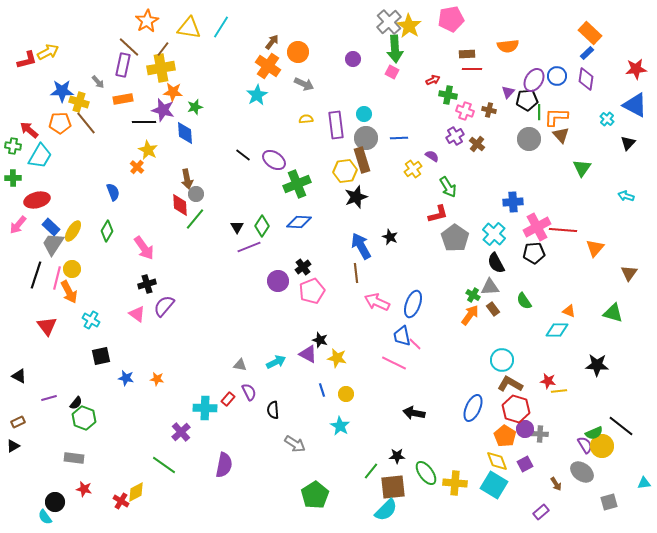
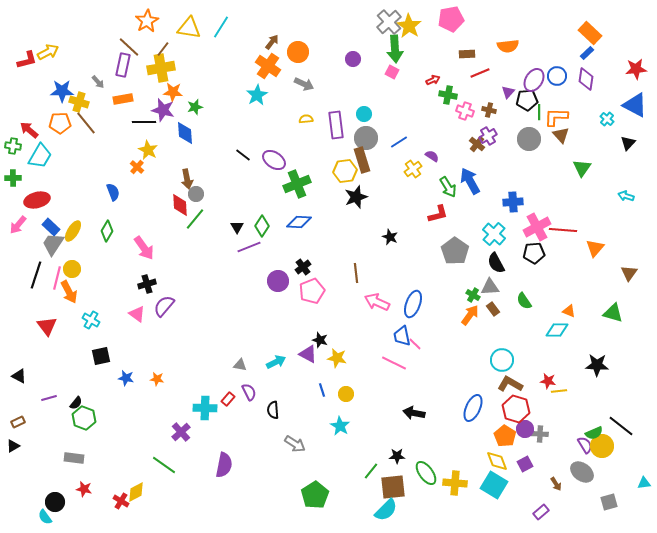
red line at (472, 69): moved 8 px right, 4 px down; rotated 24 degrees counterclockwise
purple cross at (455, 136): moved 33 px right
blue line at (399, 138): moved 4 px down; rotated 30 degrees counterclockwise
gray pentagon at (455, 238): moved 13 px down
blue arrow at (361, 246): moved 109 px right, 65 px up
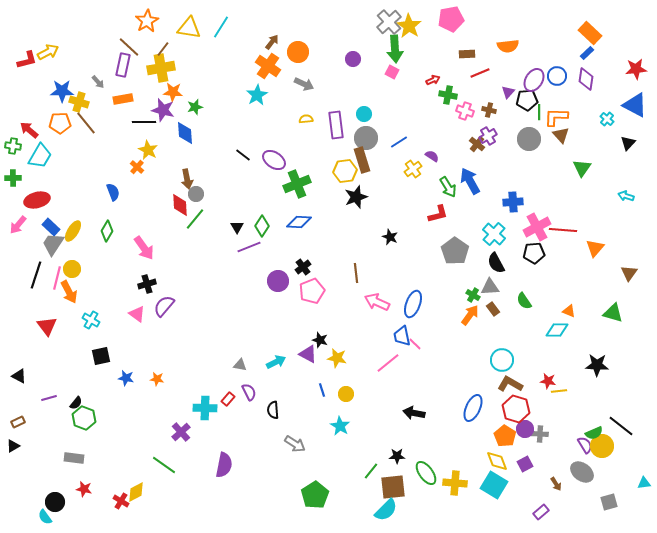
pink line at (394, 363): moved 6 px left; rotated 65 degrees counterclockwise
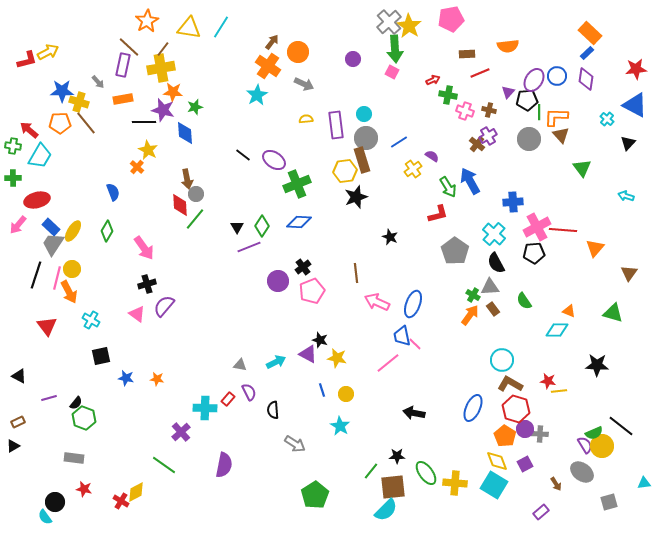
green triangle at (582, 168): rotated 12 degrees counterclockwise
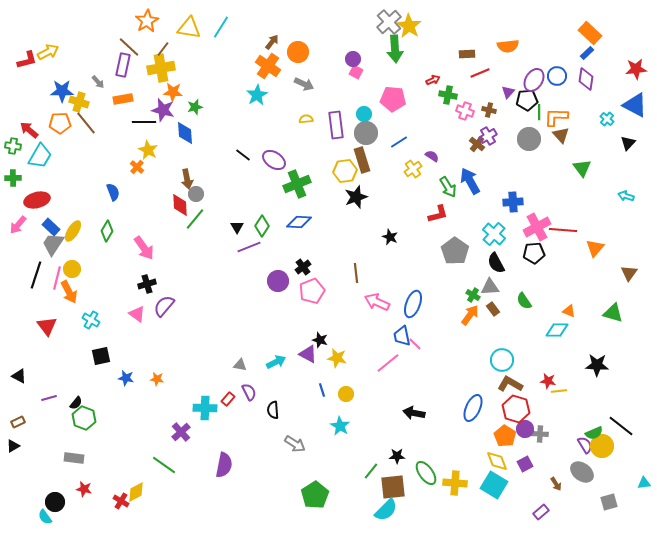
pink pentagon at (451, 19): moved 58 px left, 80 px down; rotated 15 degrees clockwise
pink square at (392, 72): moved 36 px left
gray circle at (366, 138): moved 5 px up
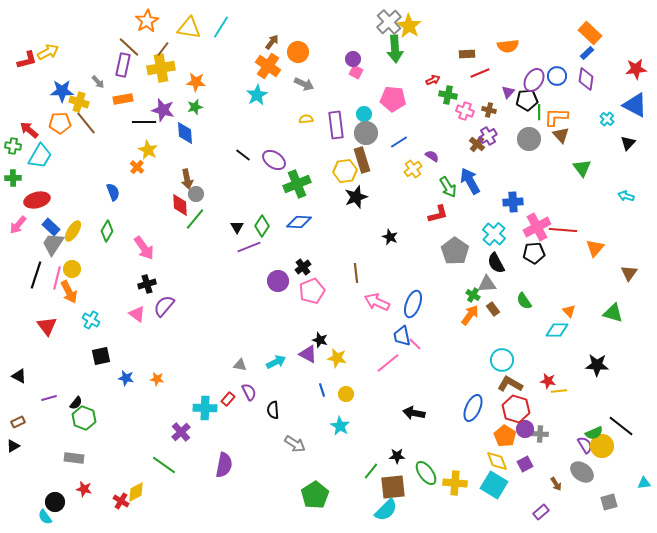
orange star at (173, 92): moved 23 px right, 10 px up
gray triangle at (490, 287): moved 3 px left, 3 px up
orange triangle at (569, 311): rotated 24 degrees clockwise
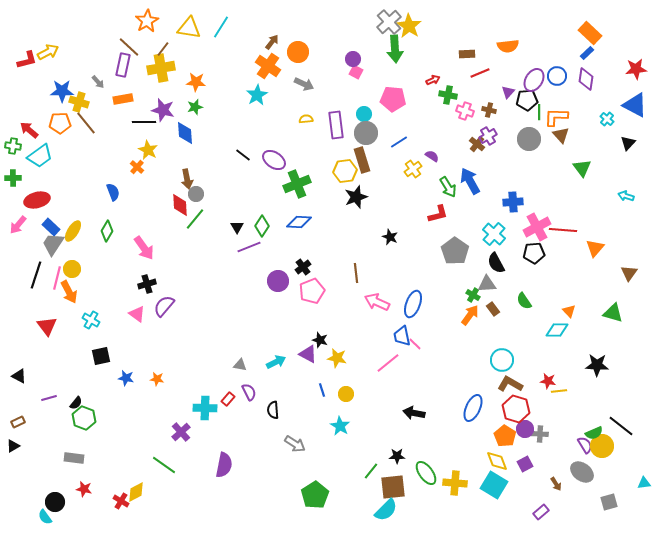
cyan trapezoid at (40, 156): rotated 24 degrees clockwise
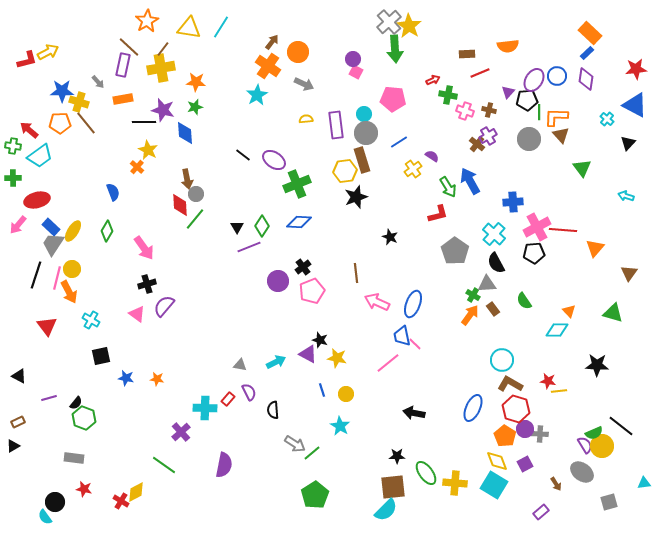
green line at (371, 471): moved 59 px left, 18 px up; rotated 12 degrees clockwise
